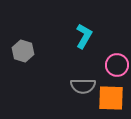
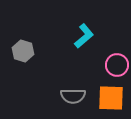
cyan L-shape: rotated 20 degrees clockwise
gray semicircle: moved 10 px left, 10 px down
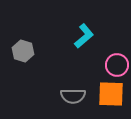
orange square: moved 4 px up
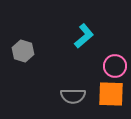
pink circle: moved 2 px left, 1 px down
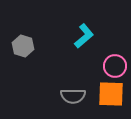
gray hexagon: moved 5 px up
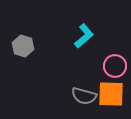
gray semicircle: moved 11 px right; rotated 15 degrees clockwise
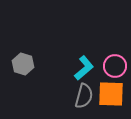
cyan L-shape: moved 32 px down
gray hexagon: moved 18 px down
gray semicircle: rotated 90 degrees counterclockwise
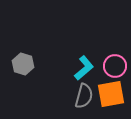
orange square: rotated 12 degrees counterclockwise
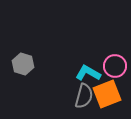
cyan L-shape: moved 4 px right, 5 px down; rotated 110 degrees counterclockwise
orange square: moved 4 px left; rotated 12 degrees counterclockwise
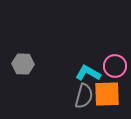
gray hexagon: rotated 15 degrees counterclockwise
orange square: rotated 20 degrees clockwise
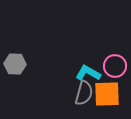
gray hexagon: moved 8 px left
gray semicircle: moved 3 px up
